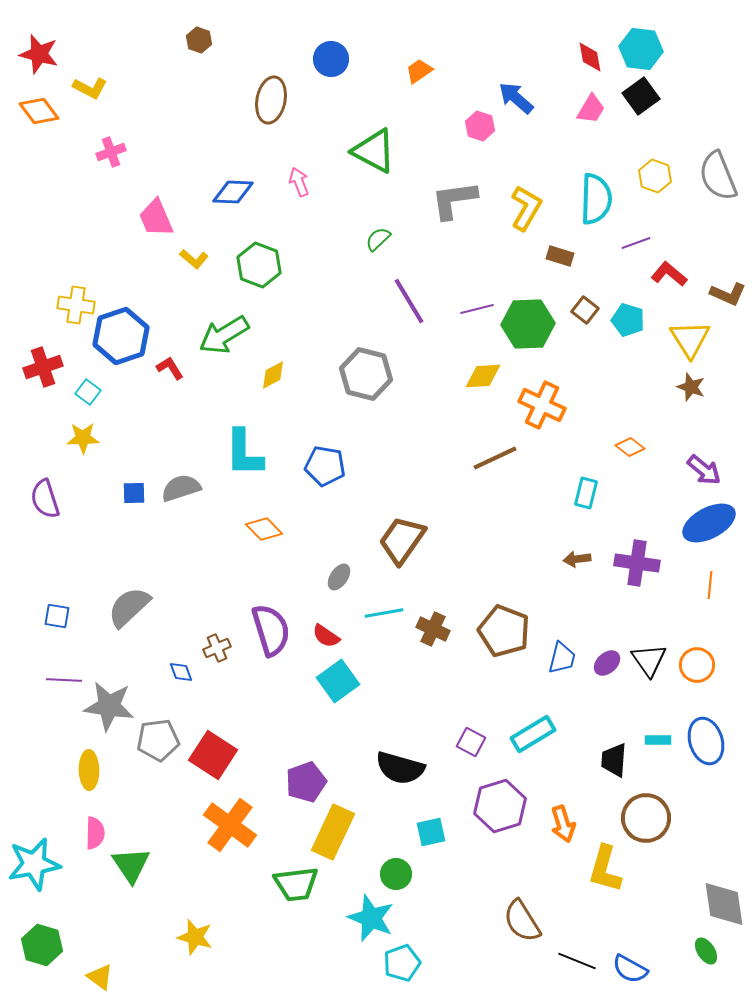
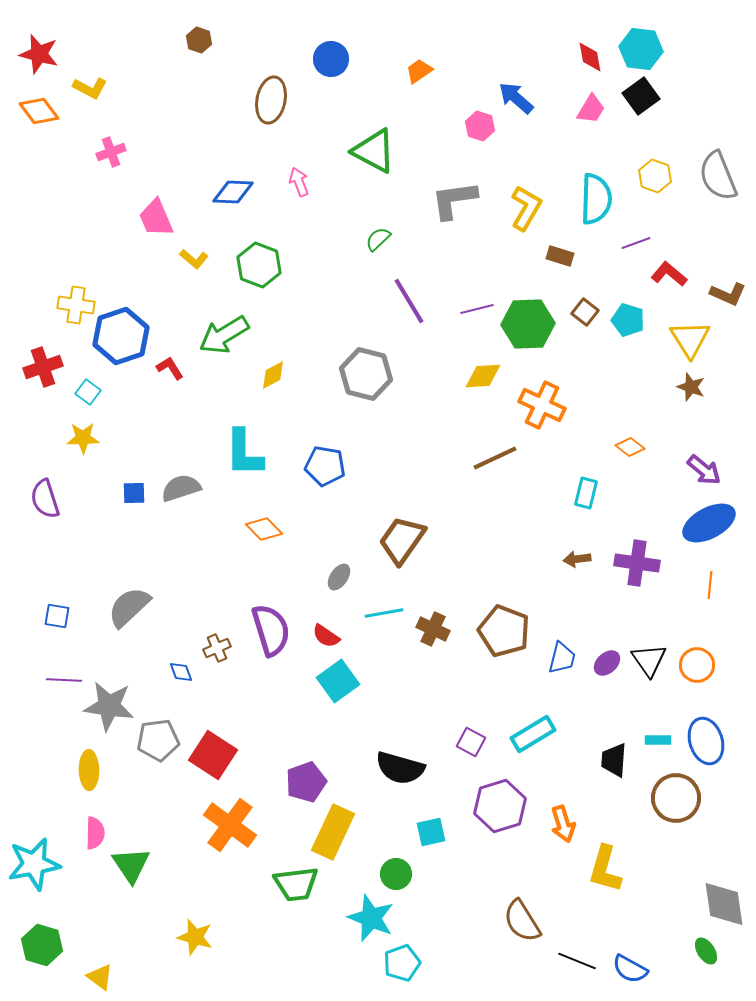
brown square at (585, 310): moved 2 px down
brown circle at (646, 818): moved 30 px right, 20 px up
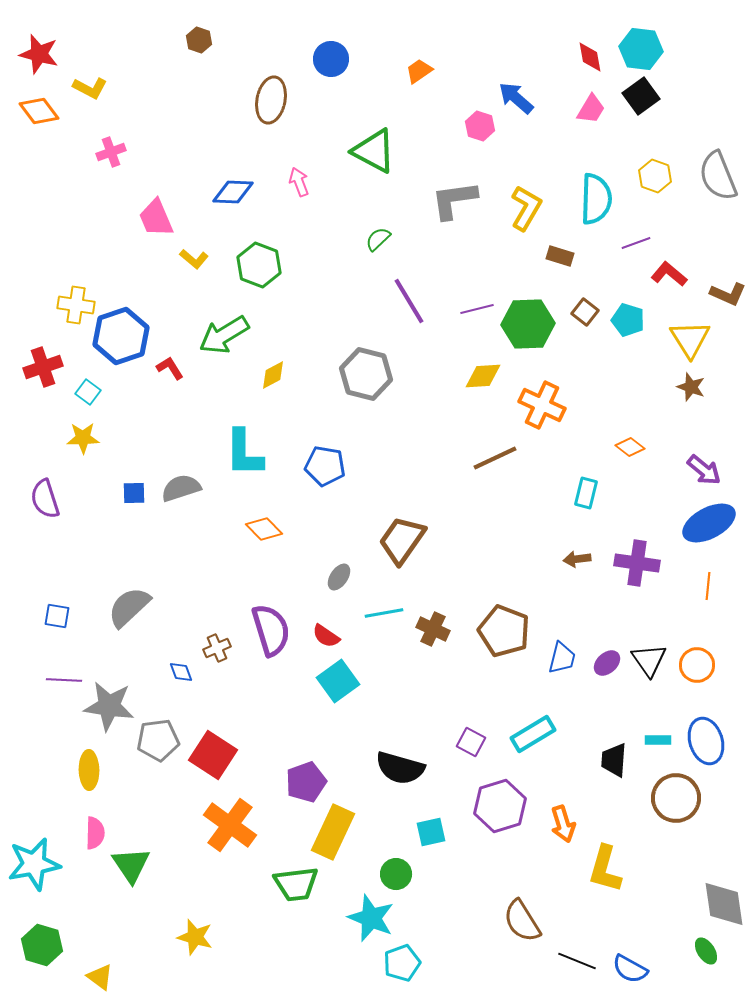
orange line at (710, 585): moved 2 px left, 1 px down
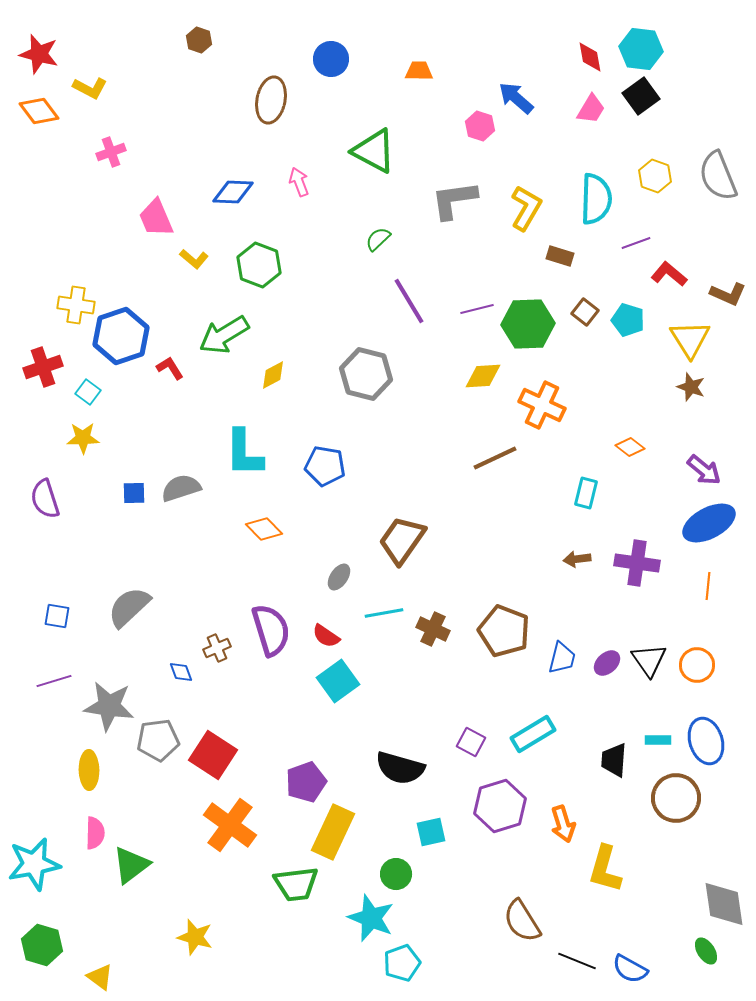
orange trapezoid at (419, 71): rotated 36 degrees clockwise
purple line at (64, 680): moved 10 px left, 1 px down; rotated 20 degrees counterclockwise
green triangle at (131, 865): rotated 27 degrees clockwise
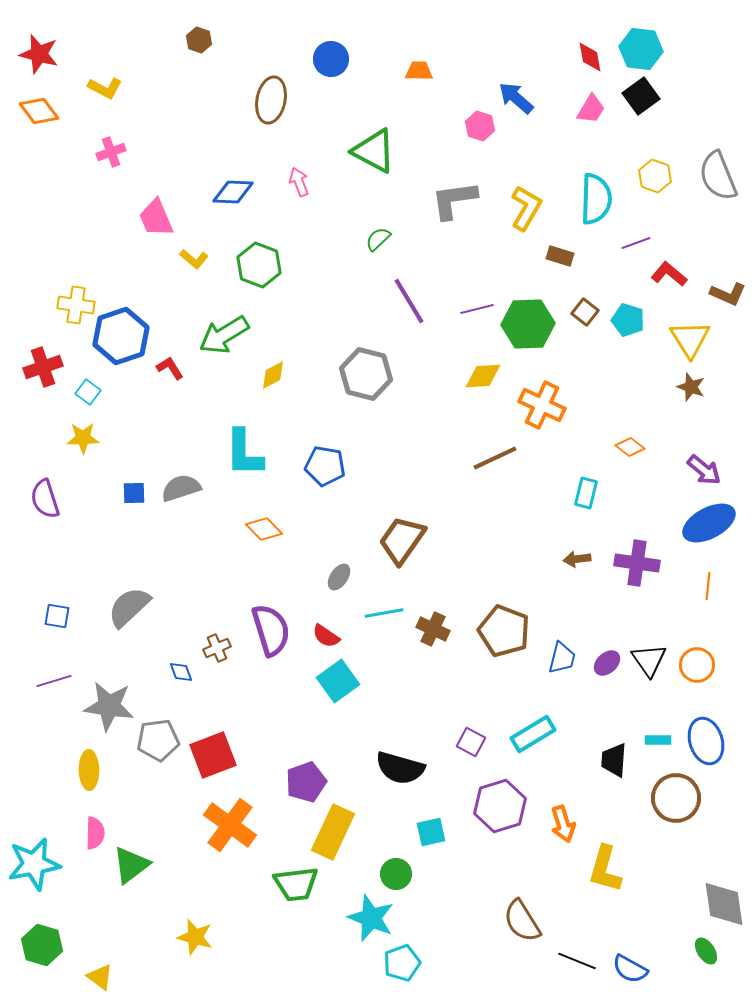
yellow L-shape at (90, 88): moved 15 px right
red square at (213, 755): rotated 36 degrees clockwise
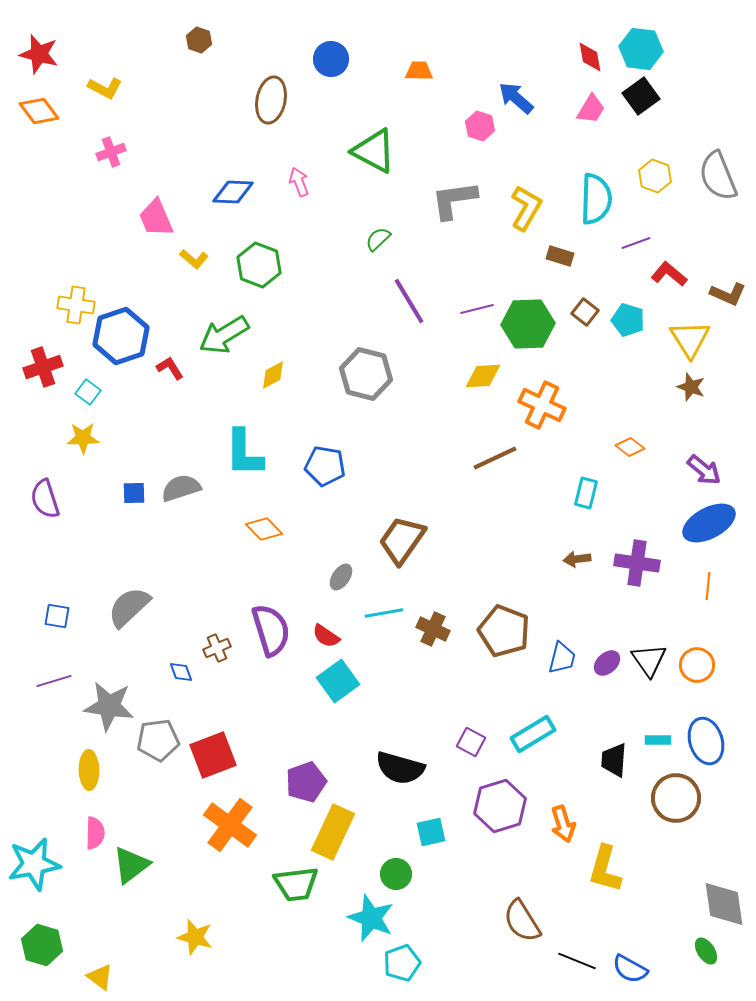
gray ellipse at (339, 577): moved 2 px right
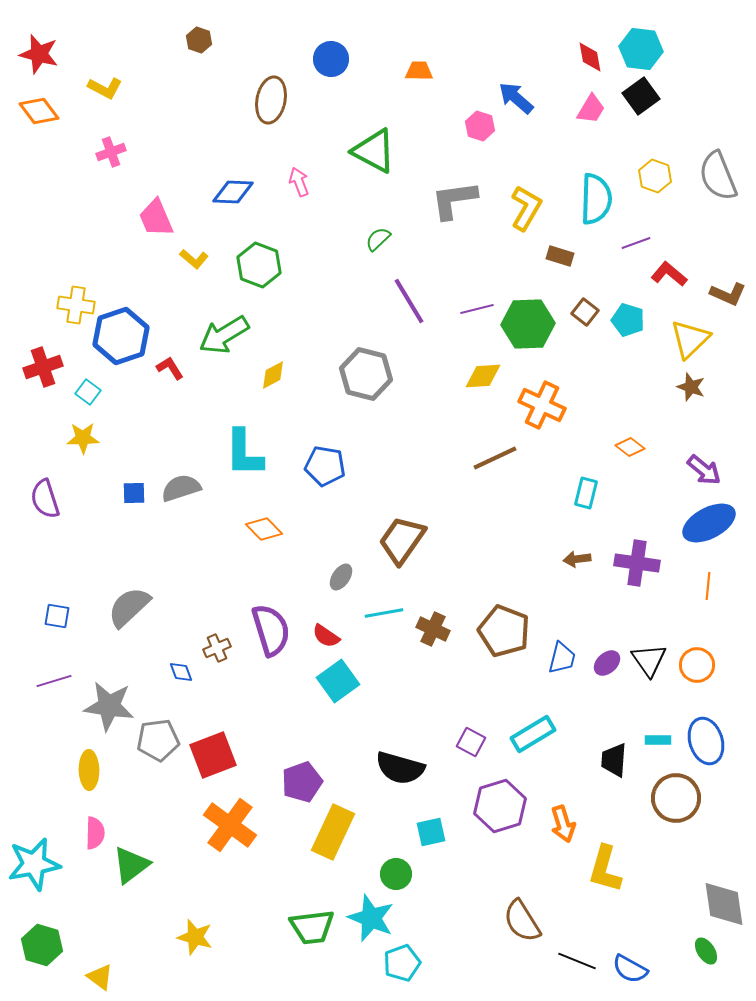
yellow triangle at (690, 339): rotated 18 degrees clockwise
purple pentagon at (306, 782): moved 4 px left
green trapezoid at (296, 884): moved 16 px right, 43 px down
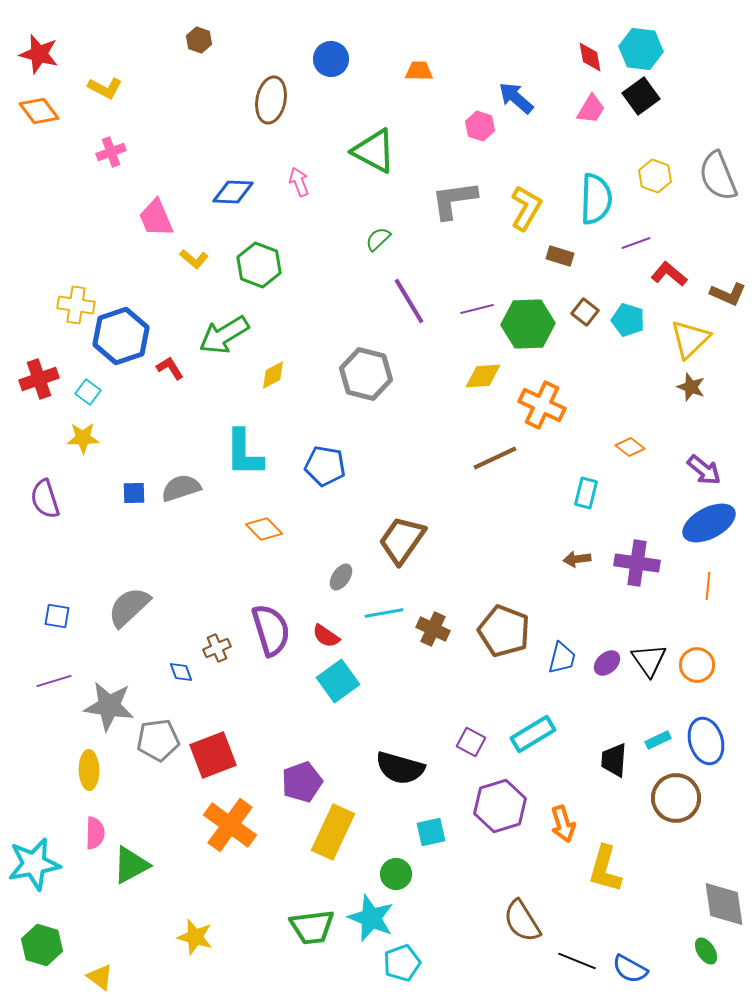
red cross at (43, 367): moved 4 px left, 12 px down
cyan rectangle at (658, 740): rotated 25 degrees counterclockwise
green triangle at (131, 865): rotated 9 degrees clockwise
